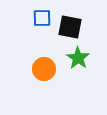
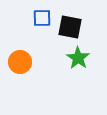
orange circle: moved 24 px left, 7 px up
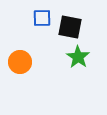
green star: moved 1 px up
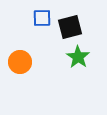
black square: rotated 25 degrees counterclockwise
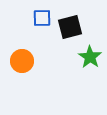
green star: moved 12 px right
orange circle: moved 2 px right, 1 px up
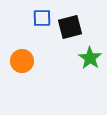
green star: moved 1 px down
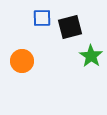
green star: moved 1 px right, 2 px up
